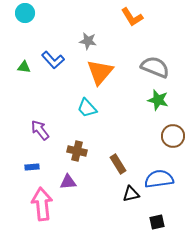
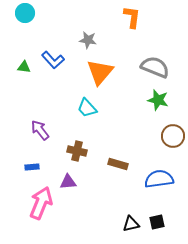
orange L-shape: rotated 140 degrees counterclockwise
gray star: moved 1 px up
brown rectangle: rotated 42 degrees counterclockwise
black triangle: moved 30 px down
pink arrow: moved 1 px left, 1 px up; rotated 28 degrees clockwise
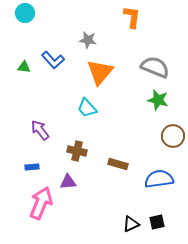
black triangle: rotated 12 degrees counterclockwise
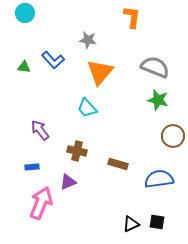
purple triangle: rotated 18 degrees counterclockwise
black square: rotated 21 degrees clockwise
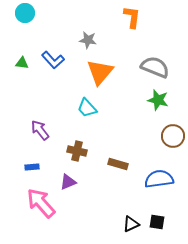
green triangle: moved 2 px left, 4 px up
pink arrow: rotated 64 degrees counterclockwise
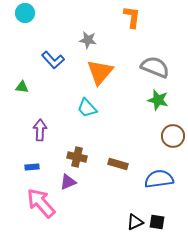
green triangle: moved 24 px down
purple arrow: rotated 40 degrees clockwise
brown cross: moved 6 px down
black triangle: moved 4 px right, 2 px up
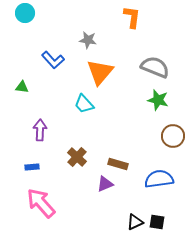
cyan trapezoid: moved 3 px left, 4 px up
brown cross: rotated 30 degrees clockwise
purple triangle: moved 37 px right, 2 px down
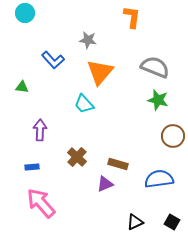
black square: moved 15 px right; rotated 21 degrees clockwise
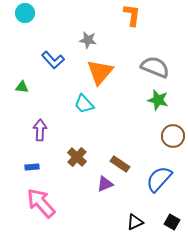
orange L-shape: moved 2 px up
brown rectangle: moved 2 px right; rotated 18 degrees clockwise
blue semicircle: rotated 40 degrees counterclockwise
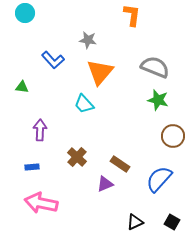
pink arrow: rotated 36 degrees counterclockwise
